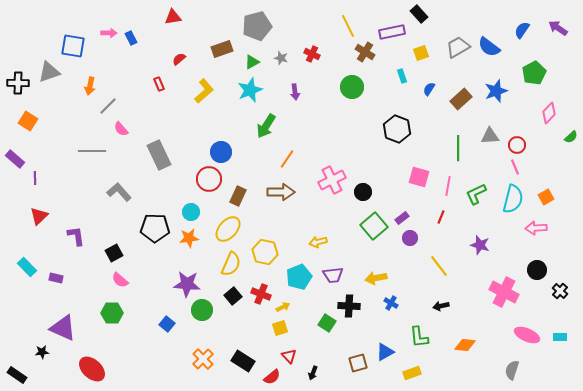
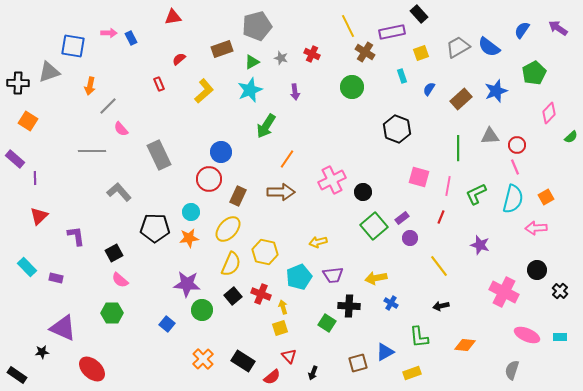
yellow arrow at (283, 307): rotated 80 degrees counterclockwise
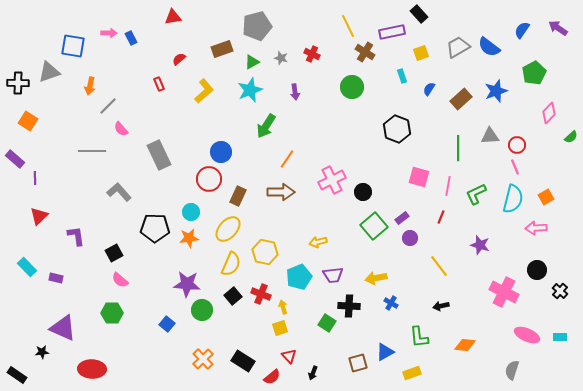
red ellipse at (92, 369): rotated 40 degrees counterclockwise
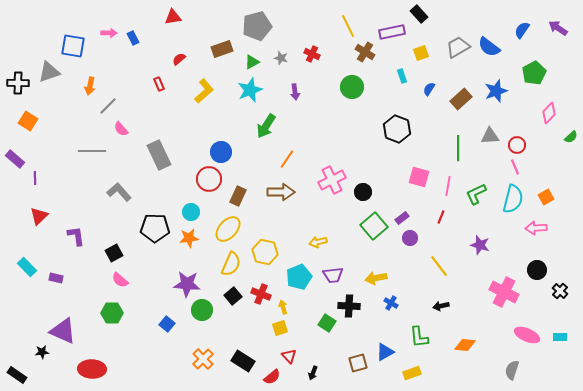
blue rectangle at (131, 38): moved 2 px right
purple triangle at (63, 328): moved 3 px down
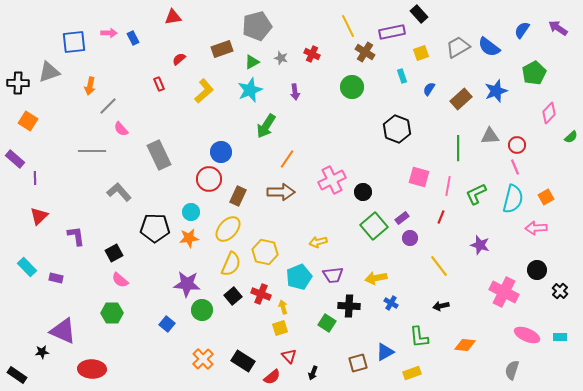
blue square at (73, 46): moved 1 px right, 4 px up; rotated 15 degrees counterclockwise
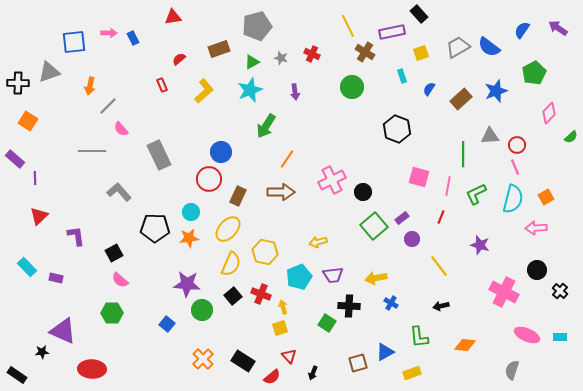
brown rectangle at (222, 49): moved 3 px left
red rectangle at (159, 84): moved 3 px right, 1 px down
green line at (458, 148): moved 5 px right, 6 px down
purple circle at (410, 238): moved 2 px right, 1 px down
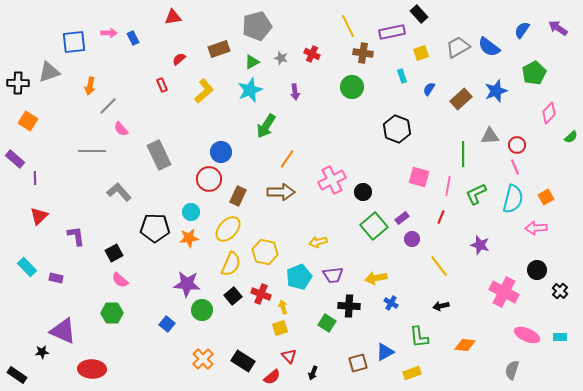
brown cross at (365, 52): moved 2 px left, 1 px down; rotated 24 degrees counterclockwise
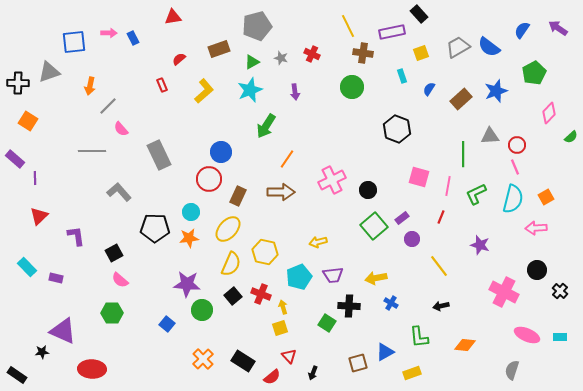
black circle at (363, 192): moved 5 px right, 2 px up
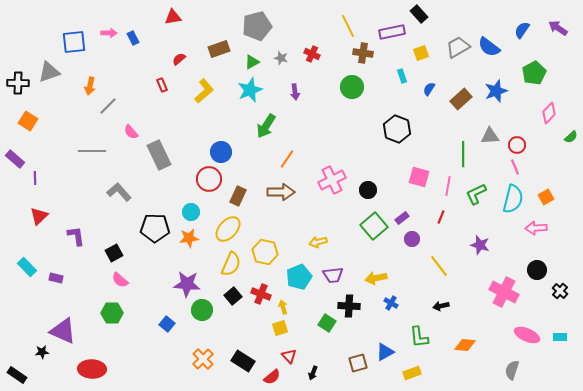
pink semicircle at (121, 129): moved 10 px right, 3 px down
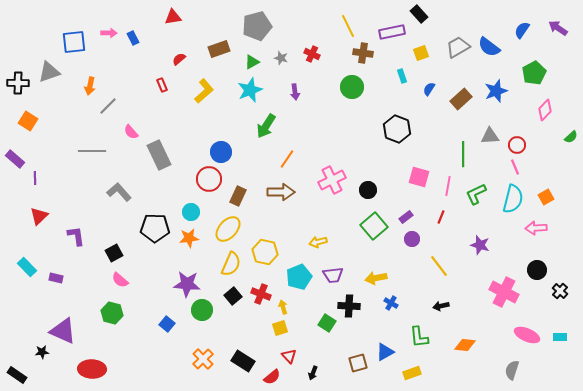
pink diamond at (549, 113): moved 4 px left, 3 px up
purple rectangle at (402, 218): moved 4 px right, 1 px up
green hexagon at (112, 313): rotated 15 degrees clockwise
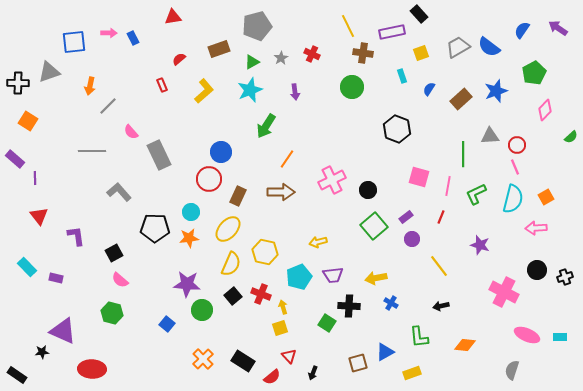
gray star at (281, 58): rotated 24 degrees clockwise
red triangle at (39, 216): rotated 24 degrees counterclockwise
black cross at (560, 291): moved 5 px right, 14 px up; rotated 28 degrees clockwise
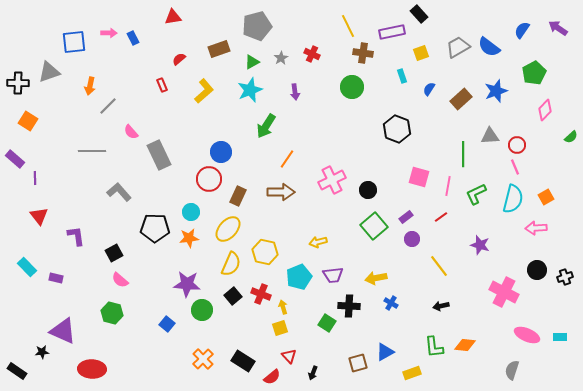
red line at (441, 217): rotated 32 degrees clockwise
green L-shape at (419, 337): moved 15 px right, 10 px down
black rectangle at (17, 375): moved 4 px up
